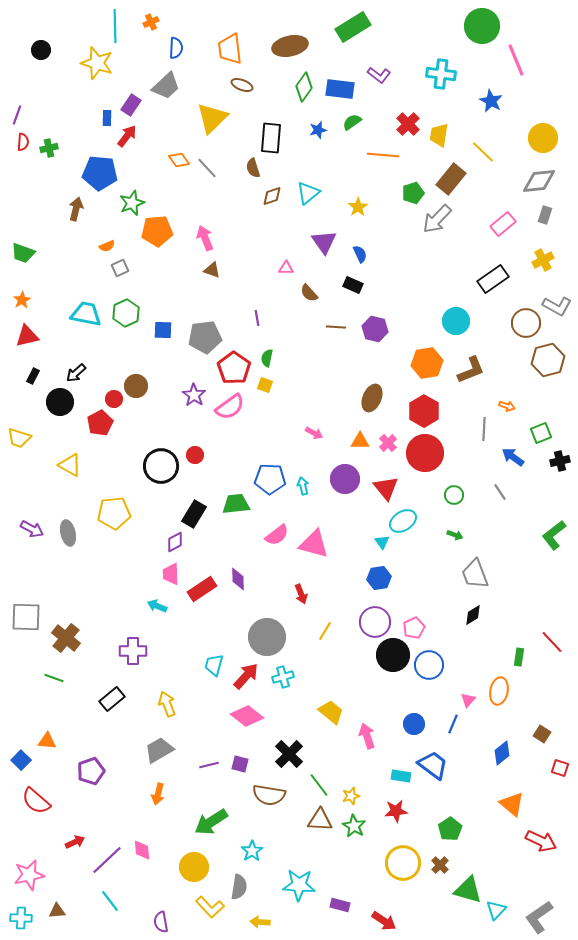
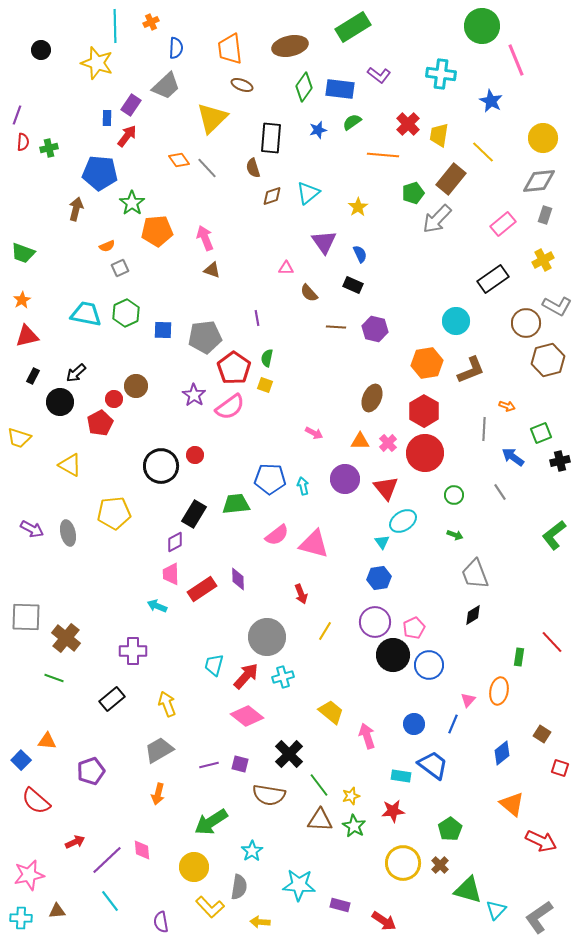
green star at (132, 203): rotated 15 degrees counterclockwise
red star at (396, 811): moved 3 px left
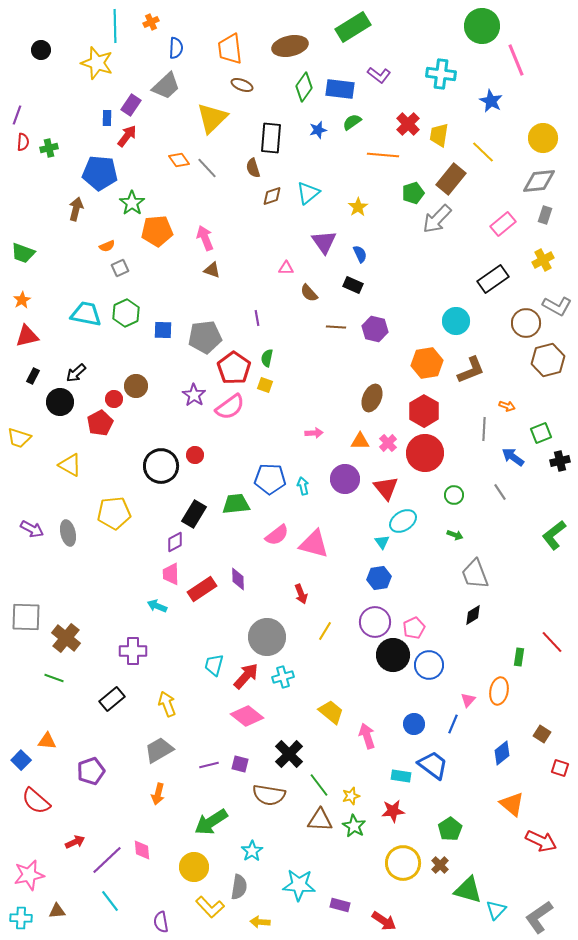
pink arrow at (314, 433): rotated 30 degrees counterclockwise
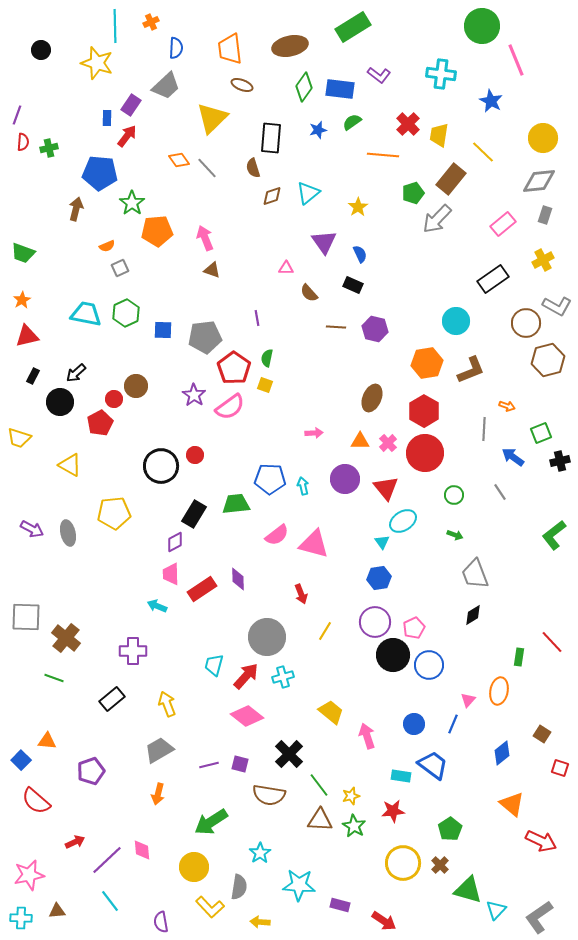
cyan star at (252, 851): moved 8 px right, 2 px down
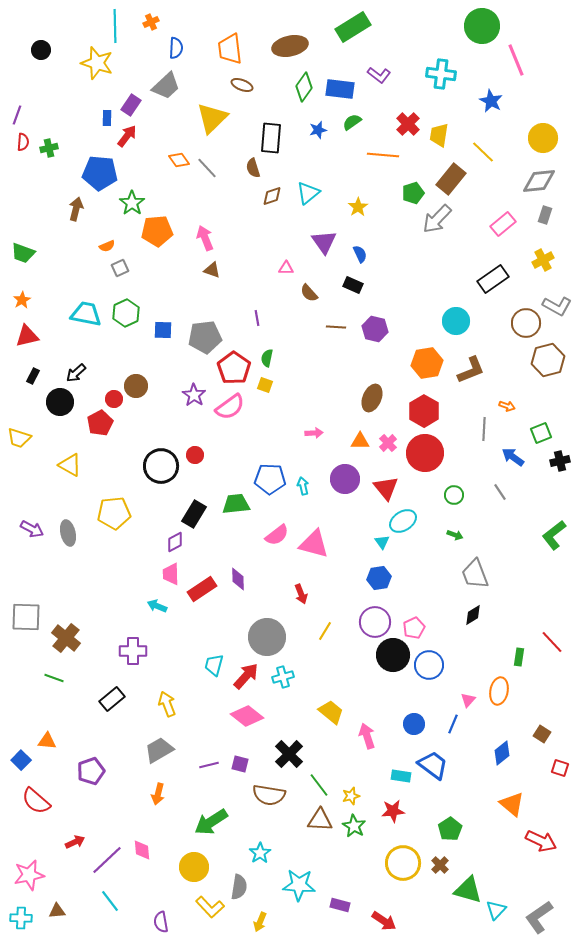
yellow arrow at (260, 922): rotated 72 degrees counterclockwise
